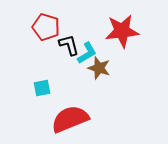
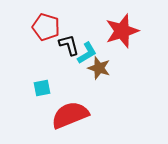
red star: rotated 12 degrees counterclockwise
red semicircle: moved 4 px up
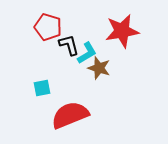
red pentagon: moved 2 px right
red star: rotated 8 degrees clockwise
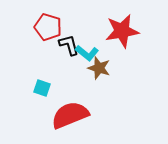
cyan L-shape: rotated 70 degrees clockwise
cyan square: rotated 30 degrees clockwise
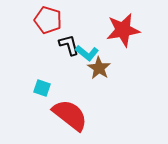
red pentagon: moved 7 px up
red star: moved 1 px right, 1 px up
brown star: rotated 15 degrees clockwise
red semicircle: rotated 60 degrees clockwise
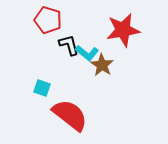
brown star: moved 3 px right, 3 px up
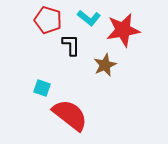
black L-shape: moved 2 px right; rotated 15 degrees clockwise
cyan L-shape: moved 2 px right, 35 px up
brown star: moved 3 px right; rotated 15 degrees clockwise
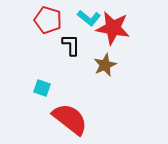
red star: moved 10 px left, 2 px up; rotated 20 degrees clockwise
red semicircle: moved 4 px down
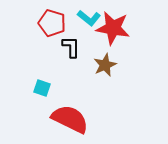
red pentagon: moved 4 px right, 3 px down
black L-shape: moved 2 px down
red semicircle: rotated 12 degrees counterclockwise
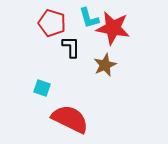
cyan L-shape: rotated 35 degrees clockwise
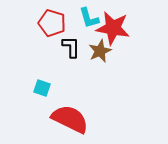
brown star: moved 5 px left, 14 px up
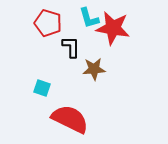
red pentagon: moved 4 px left
brown star: moved 6 px left, 18 px down; rotated 20 degrees clockwise
